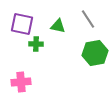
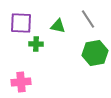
purple square: moved 1 px left, 1 px up; rotated 10 degrees counterclockwise
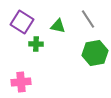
purple square: moved 1 px right, 1 px up; rotated 30 degrees clockwise
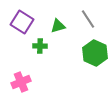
green triangle: rotated 28 degrees counterclockwise
green cross: moved 4 px right, 2 px down
green hexagon: rotated 25 degrees counterclockwise
pink cross: rotated 18 degrees counterclockwise
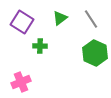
gray line: moved 3 px right
green triangle: moved 2 px right, 8 px up; rotated 21 degrees counterclockwise
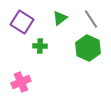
green hexagon: moved 7 px left, 5 px up
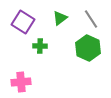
purple square: moved 1 px right
pink cross: rotated 18 degrees clockwise
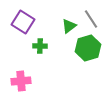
green triangle: moved 9 px right, 8 px down
green hexagon: rotated 20 degrees clockwise
pink cross: moved 1 px up
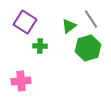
purple square: moved 2 px right
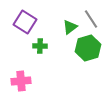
green triangle: moved 1 px right, 1 px down
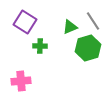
gray line: moved 2 px right, 2 px down
green triangle: rotated 14 degrees clockwise
